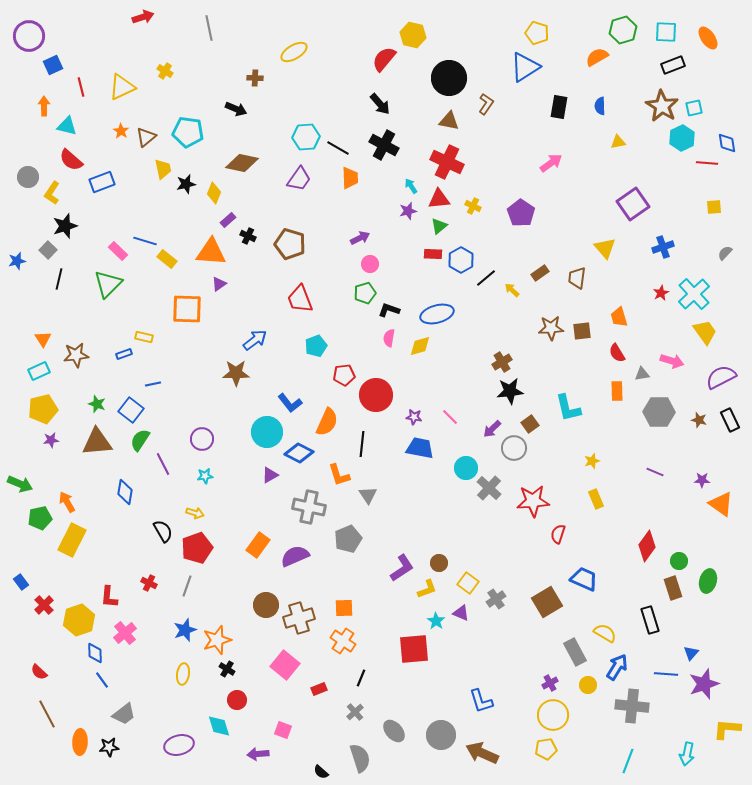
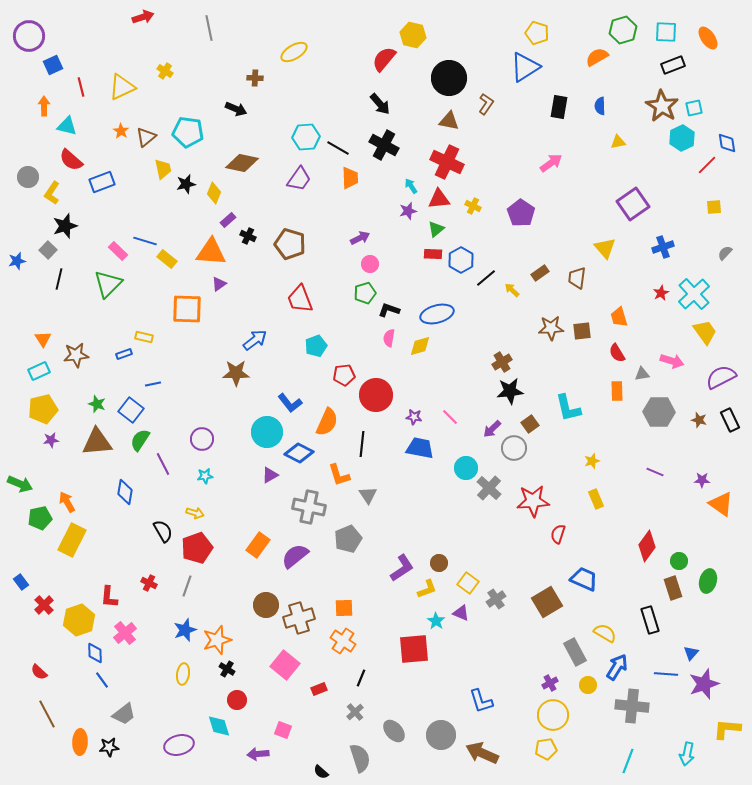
red line at (707, 163): moved 2 px down; rotated 50 degrees counterclockwise
green triangle at (439, 226): moved 3 px left, 3 px down
purple semicircle at (295, 556): rotated 16 degrees counterclockwise
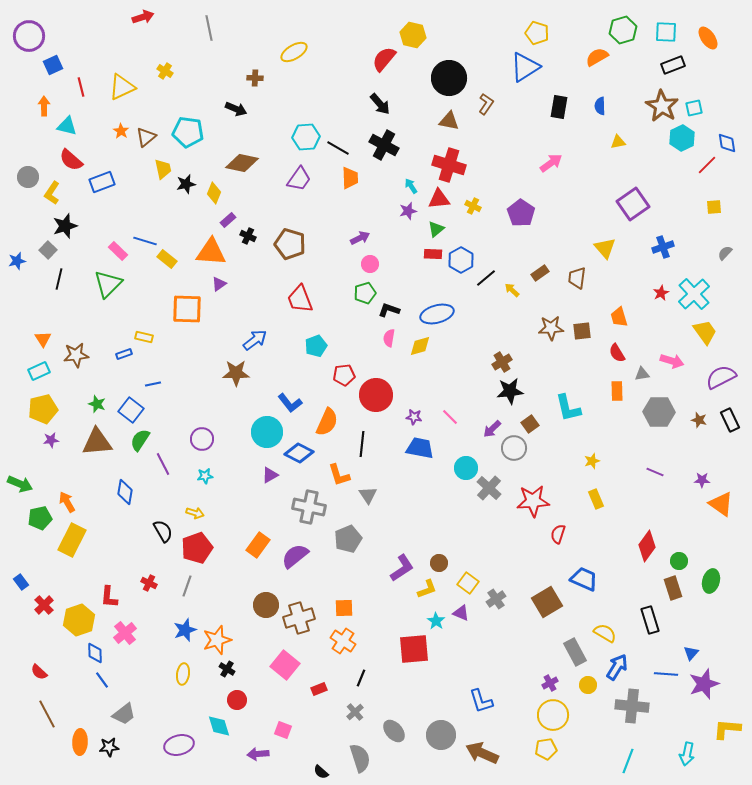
red cross at (447, 162): moved 2 px right, 3 px down; rotated 8 degrees counterclockwise
green ellipse at (708, 581): moved 3 px right
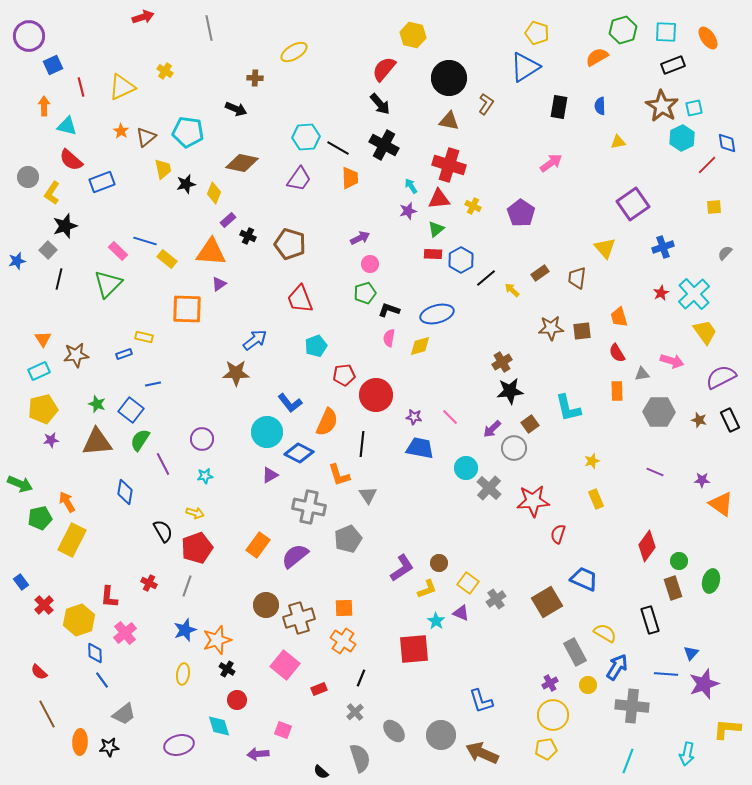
red semicircle at (384, 59): moved 10 px down
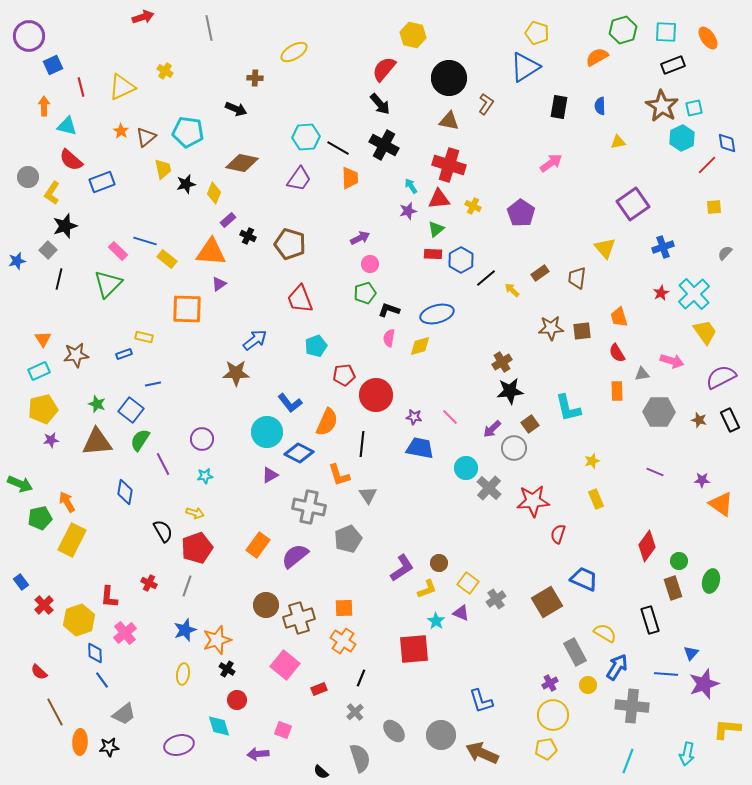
brown line at (47, 714): moved 8 px right, 2 px up
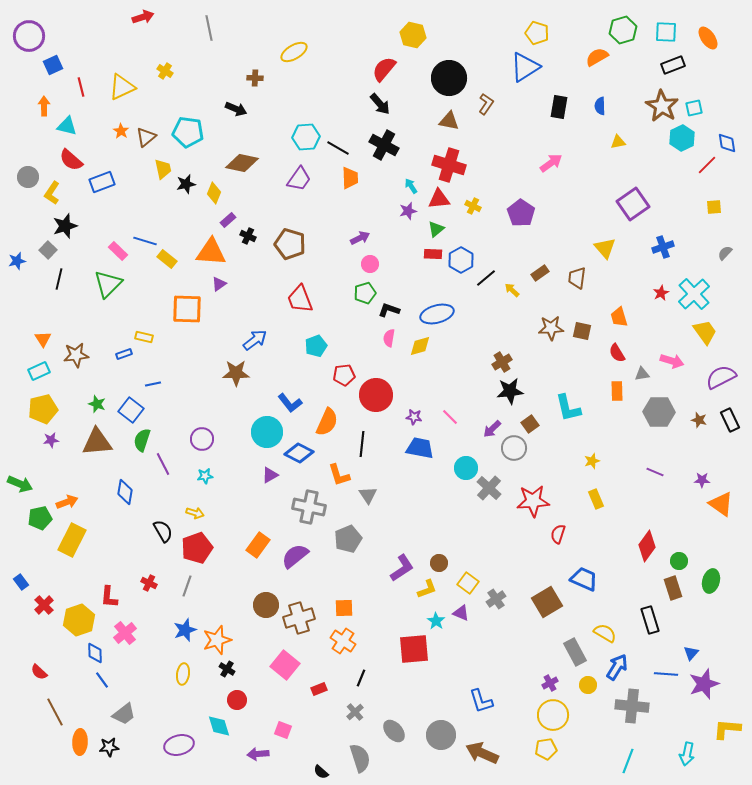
brown square at (582, 331): rotated 18 degrees clockwise
green semicircle at (140, 440): moved 2 px right; rotated 15 degrees counterclockwise
orange arrow at (67, 502): rotated 100 degrees clockwise
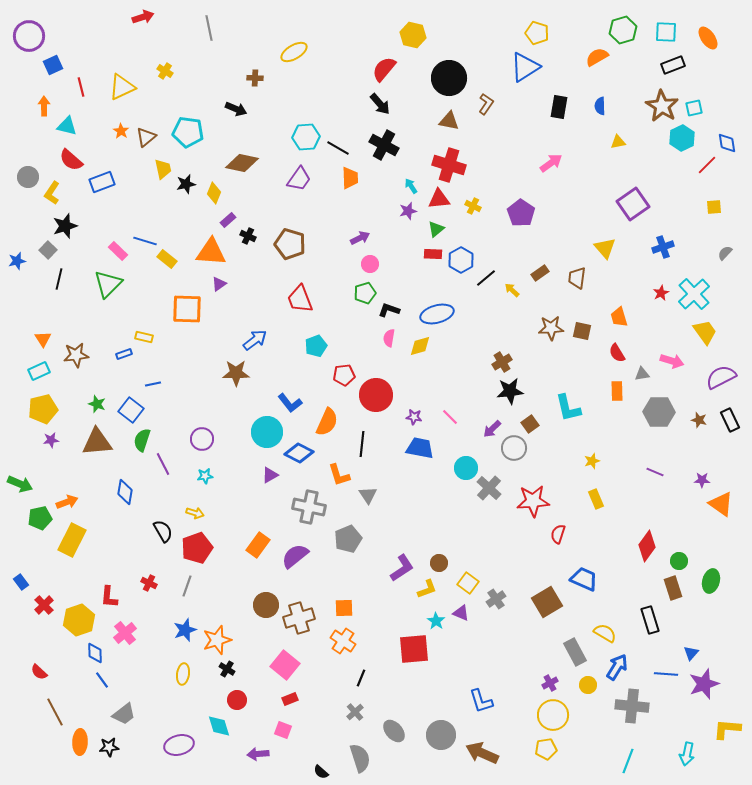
red rectangle at (319, 689): moved 29 px left, 10 px down
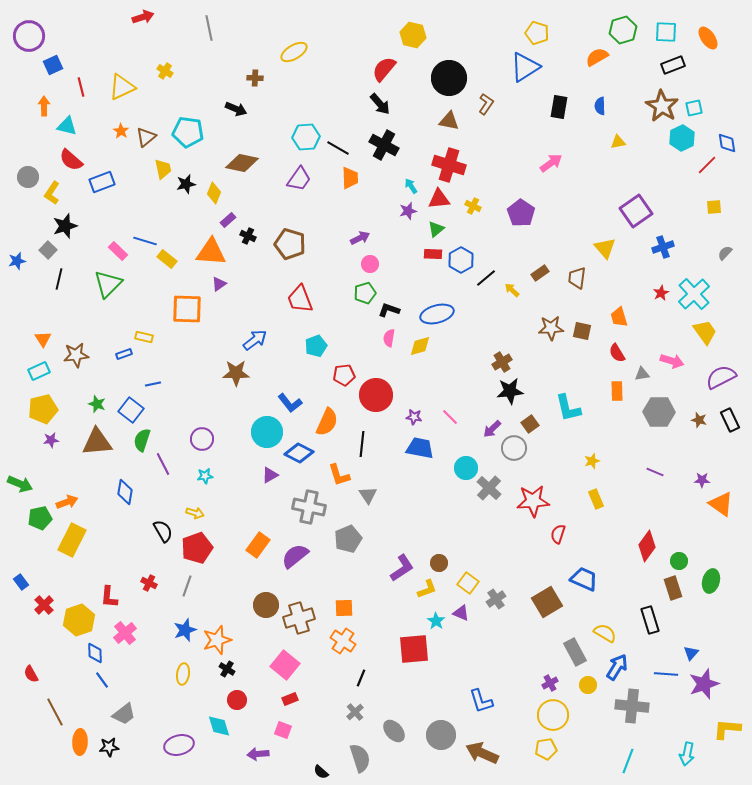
purple square at (633, 204): moved 3 px right, 7 px down
red semicircle at (39, 672): moved 8 px left, 2 px down; rotated 18 degrees clockwise
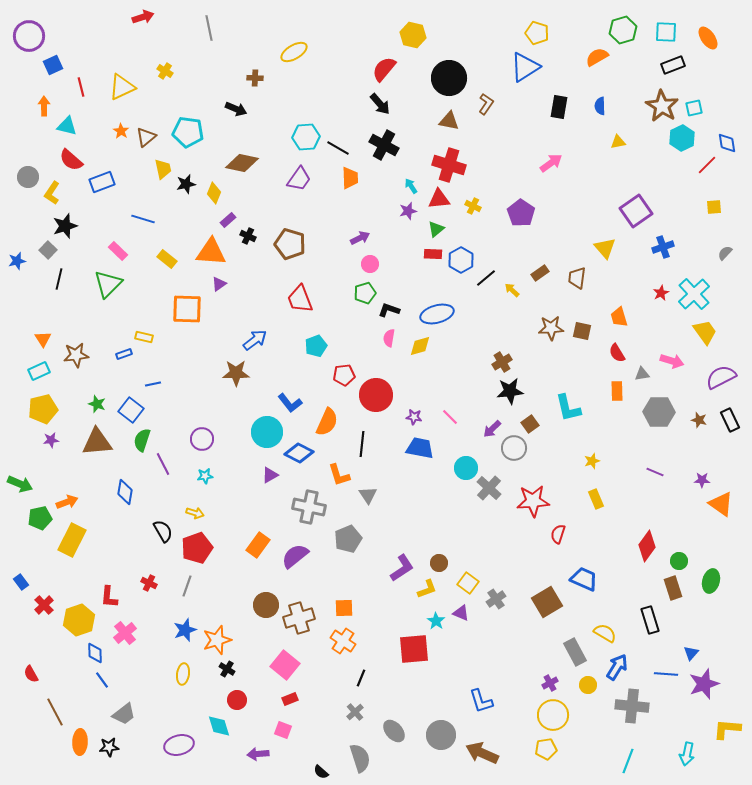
blue line at (145, 241): moved 2 px left, 22 px up
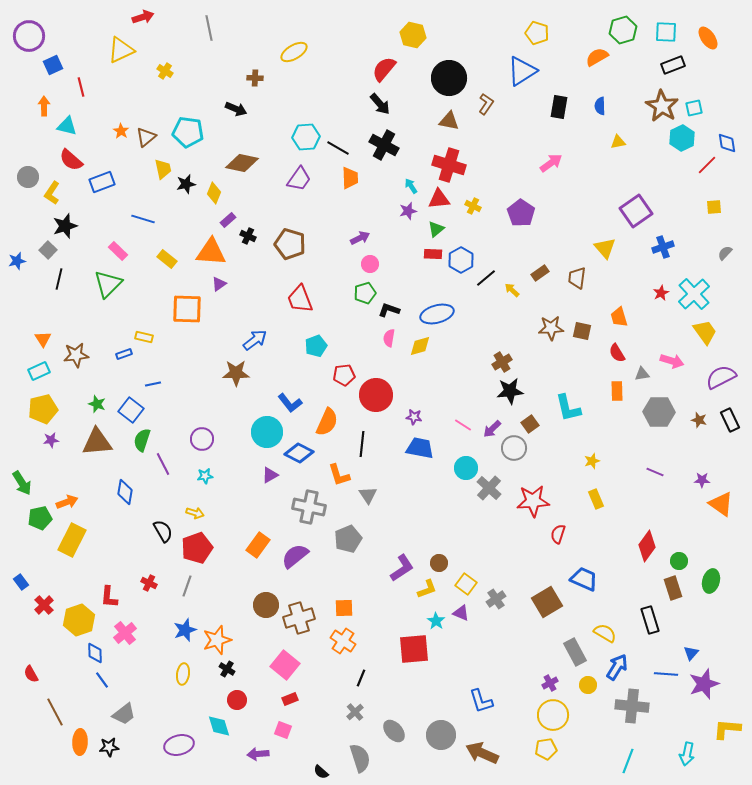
blue triangle at (525, 67): moved 3 px left, 4 px down
yellow triangle at (122, 87): moved 1 px left, 37 px up
pink line at (450, 417): moved 13 px right, 8 px down; rotated 12 degrees counterclockwise
green arrow at (20, 484): moved 2 px right, 1 px up; rotated 35 degrees clockwise
yellow square at (468, 583): moved 2 px left, 1 px down
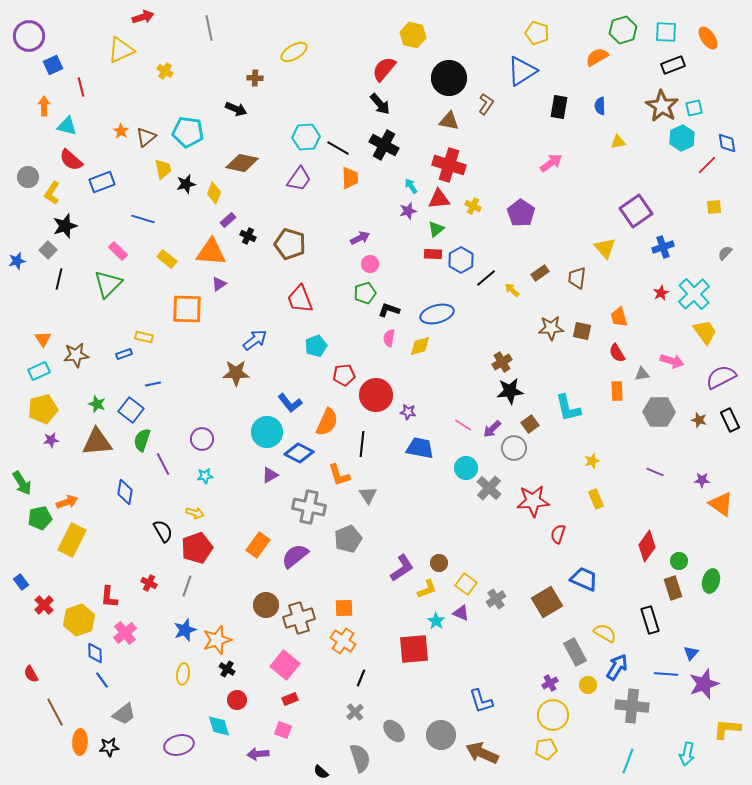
purple star at (414, 417): moved 6 px left, 5 px up
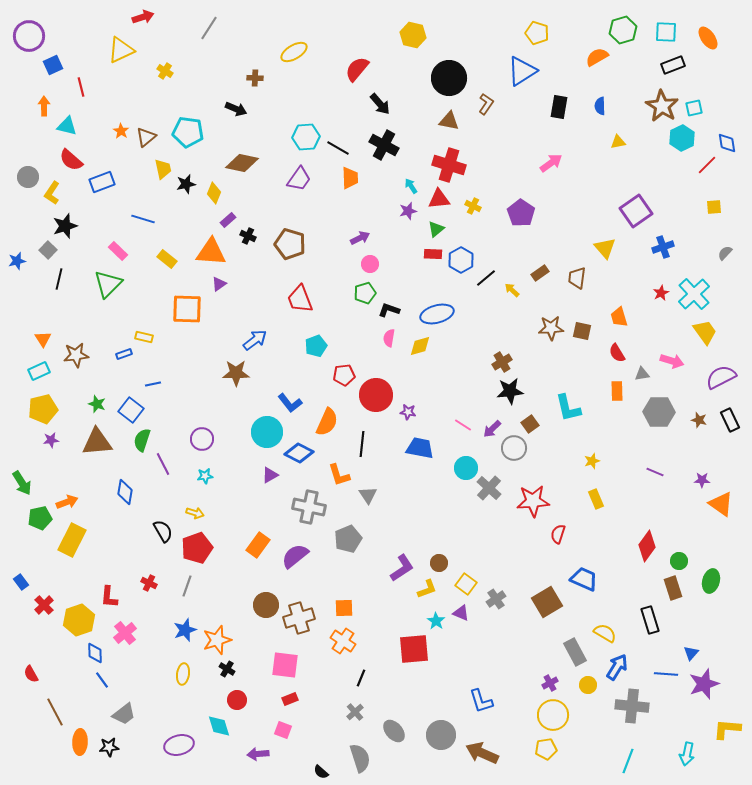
gray line at (209, 28): rotated 45 degrees clockwise
red semicircle at (384, 69): moved 27 px left
pink square at (285, 665): rotated 32 degrees counterclockwise
